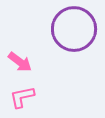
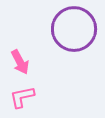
pink arrow: rotated 25 degrees clockwise
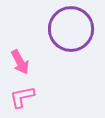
purple circle: moved 3 px left
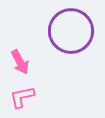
purple circle: moved 2 px down
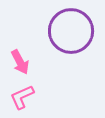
pink L-shape: rotated 12 degrees counterclockwise
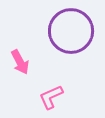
pink L-shape: moved 29 px right
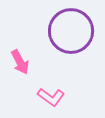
pink L-shape: rotated 120 degrees counterclockwise
